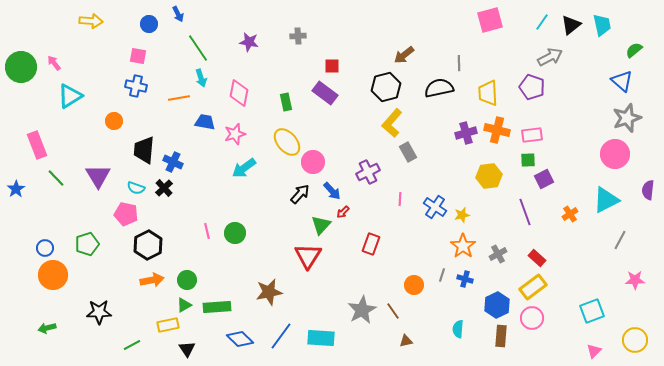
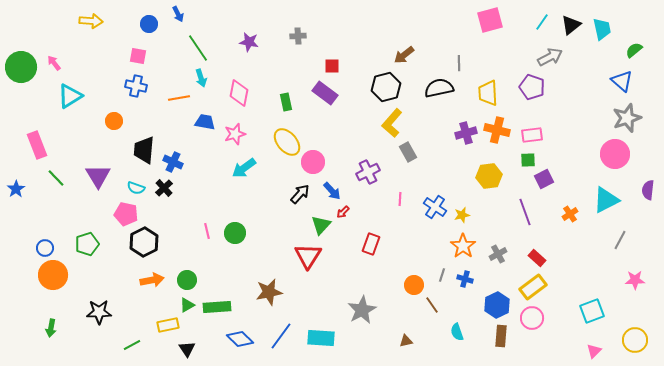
cyan trapezoid at (602, 25): moved 4 px down
black hexagon at (148, 245): moved 4 px left, 3 px up
green triangle at (184, 305): moved 3 px right
brown line at (393, 311): moved 39 px right, 6 px up
green arrow at (47, 328): moved 4 px right; rotated 66 degrees counterclockwise
cyan semicircle at (458, 329): moved 1 px left, 3 px down; rotated 24 degrees counterclockwise
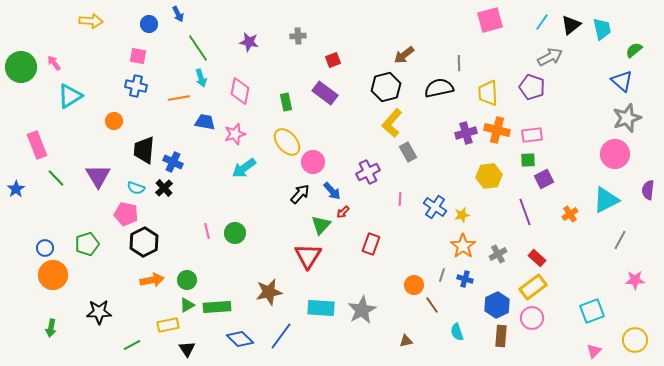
red square at (332, 66): moved 1 px right, 6 px up; rotated 21 degrees counterclockwise
pink diamond at (239, 93): moved 1 px right, 2 px up
cyan rectangle at (321, 338): moved 30 px up
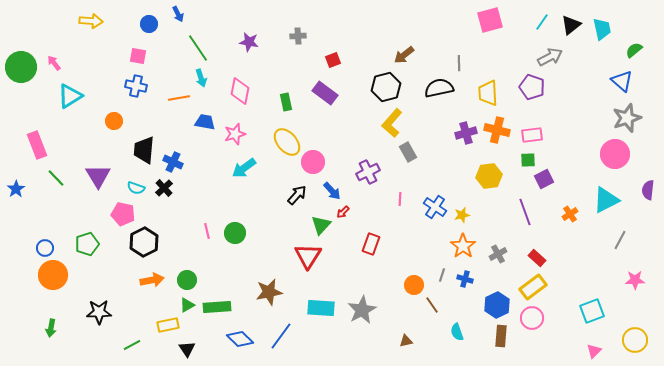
black arrow at (300, 194): moved 3 px left, 1 px down
pink pentagon at (126, 214): moved 3 px left
